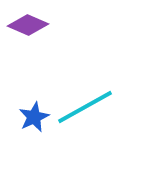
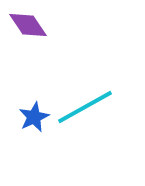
purple diamond: rotated 33 degrees clockwise
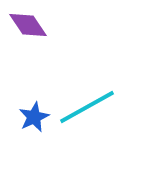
cyan line: moved 2 px right
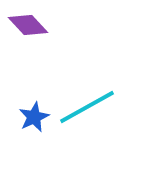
purple diamond: rotated 9 degrees counterclockwise
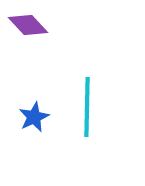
cyan line: rotated 60 degrees counterclockwise
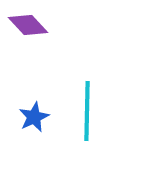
cyan line: moved 4 px down
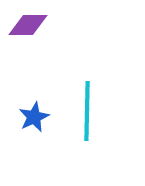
purple diamond: rotated 48 degrees counterclockwise
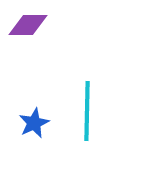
blue star: moved 6 px down
